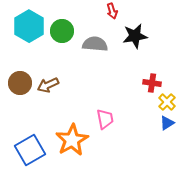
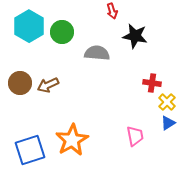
green circle: moved 1 px down
black star: rotated 20 degrees clockwise
gray semicircle: moved 2 px right, 9 px down
pink trapezoid: moved 30 px right, 17 px down
blue triangle: moved 1 px right
blue square: rotated 12 degrees clockwise
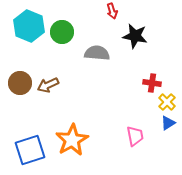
cyan hexagon: rotated 8 degrees counterclockwise
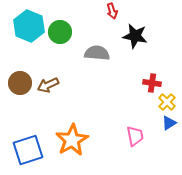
green circle: moved 2 px left
blue triangle: moved 1 px right
blue square: moved 2 px left
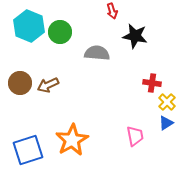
blue triangle: moved 3 px left
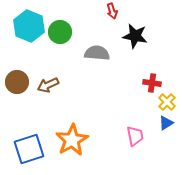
brown circle: moved 3 px left, 1 px up
blue square: moved 1 px right, 1 px up
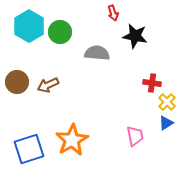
red arrow: moved 1 px right, 2 px down
cyan hexagon: rotated 8 degrees clockwise
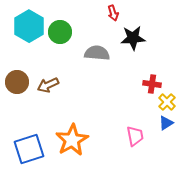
black star: moved 2 px left, 2 px down; rotated 15 degrees counterclockwise
red cross: moved 1 px down
